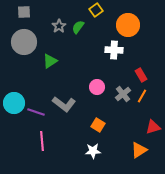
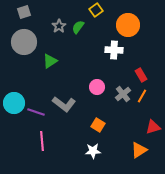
gray square: rotated 16 degrees counterclockwise
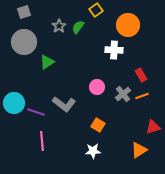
green triangle: moved 3 px left, 1 px down
orange line: rotated 40 degrees clockwise
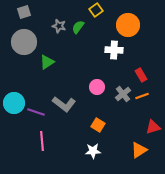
gray star: rotated 24 degrees counterclockwise
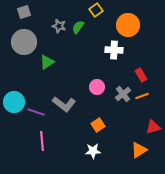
cyan circle: moved 1 px up
orange square: rotated 24 degrees clockwise
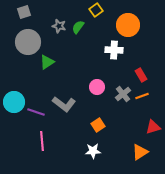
gray circle: moved 4 px right
orange triangle: moved 1 px right, 2 px down
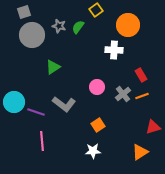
gray circle: moved 4 px right, 7 px up
green triangle: moved 6 px right, 5 px down
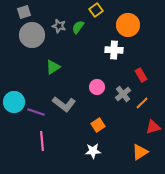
orange line: moved 7 px down; rotated 24 degrees counterclockwise
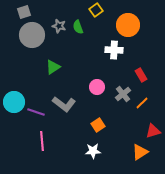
green semicircle: rotated 56 degrees counterclockwise
red triangle: moved 4 px down
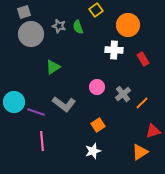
gray circle: moved 1 px left, 1 px up
red rectangle: moved 2 px right, 16 px up
white star: rotated 14 degrees counterclockwise
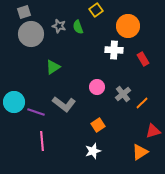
orange circle: moved 1 px down
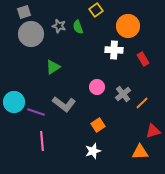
orange triangle: rotated 30 degrees clockwise
